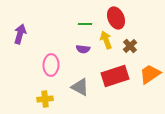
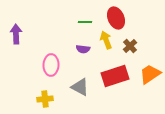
green line: moved 2 px up
purple arrow: moved 4 px left; rotated 18 degrees counterclockwise
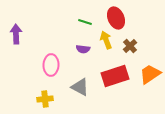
green line: rotated 16 degrees clockwise
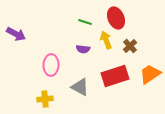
purple arrow: rotated 120 degrees clockwise
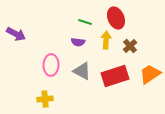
yellow arrow: rotated 24 degrees clockwise
purple semicircle: moved 5 px left, 7 px up
gray triangle: moved 2 px right, 16 px up
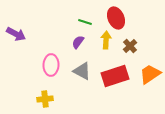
purple semicircle: rotated 120 degrees clockwise
